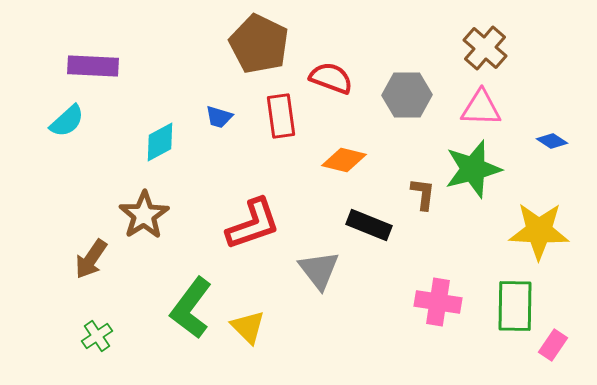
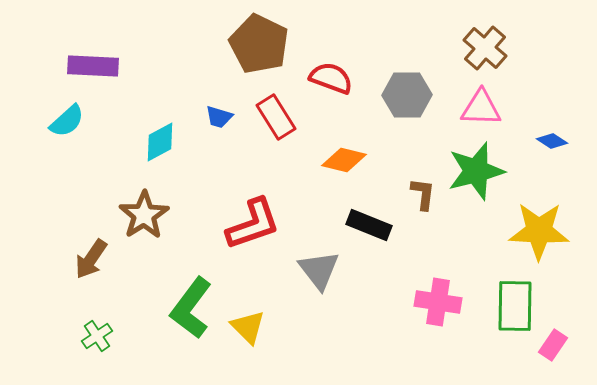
red rectangle: moved 5 px left, 1 px down; rotated 24 degrees counterclockwise
green star: moved 3 px right, 2 px down
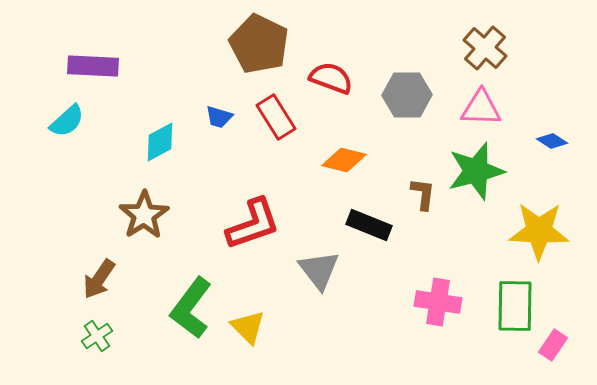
brown arrow: moved 8 px right, 20 px down
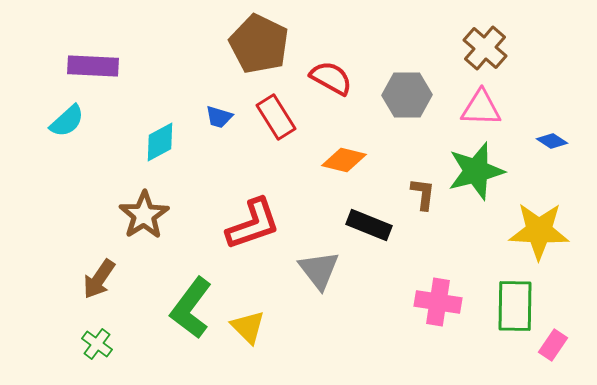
red semicircle: rotated 9 degrees clockwise
green cross: moved 8 px down; rotated 20 degrees counterclockwise
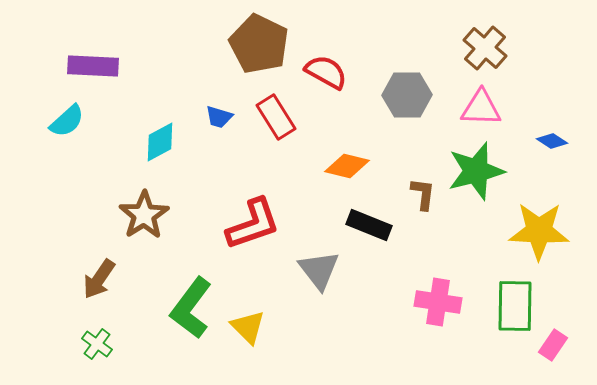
red semicircle: moved 5 px left, 6 px up
orange diamond: moved 3 px right, 6 px down
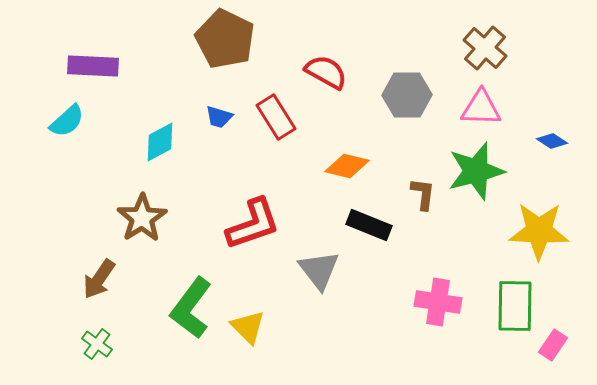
brown pentagon: moved 34 px left, 5 px up
brown star: moved 2 px left, 3 px down
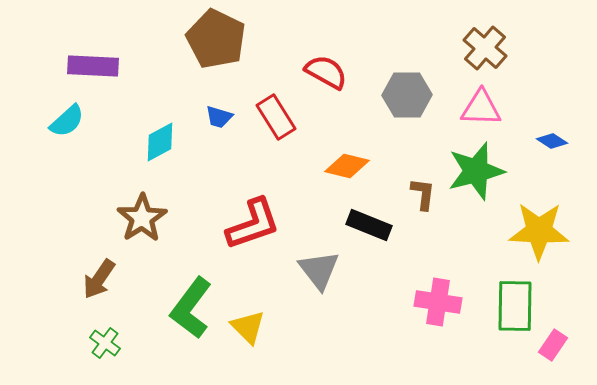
brown pentagon: moved 9 px left
green cross: moved 8 px right, 1 px up
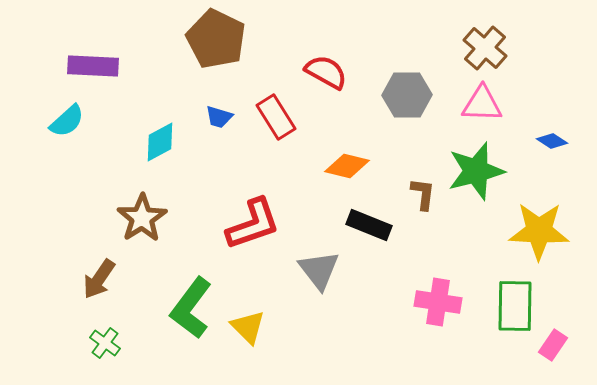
pink triangle: moved 1 px right, 4 px up
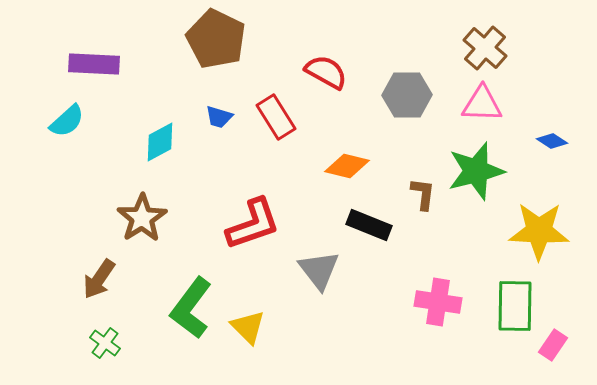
purple rectangle: moved 1 px right, 2 px up
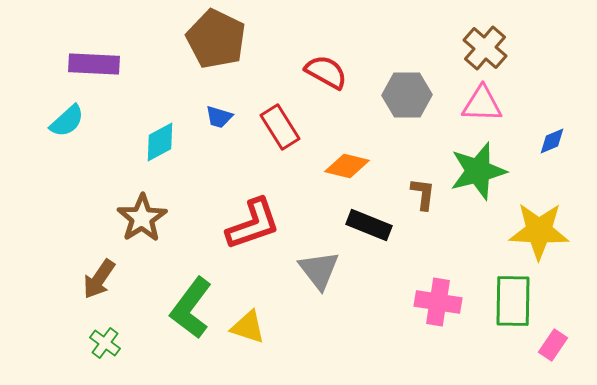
red rectangle: moved 4 px right, 10 px down
blue diamond: rotated 56 degrees counterclockwise
green star: moved 2 px right
green rectangle: moved 2 px left, 5 px up
yellow triangle: rotated 27 degrees counterclockwise
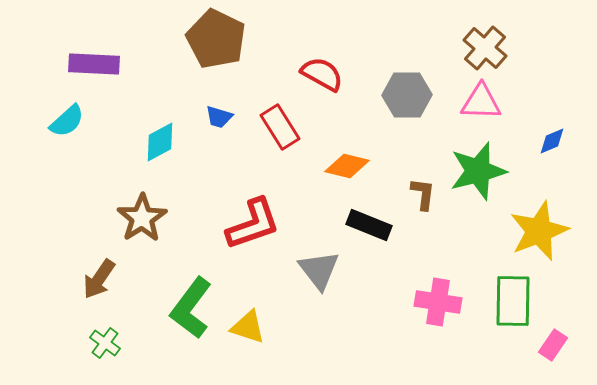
red semicircle: moved 4 px left, 2 px down
pink triangle: moved 1 px left, 2 px up
yellow star: rotated 24 degrees counterclockwise
